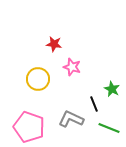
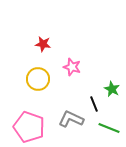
red star: moved 11 px left
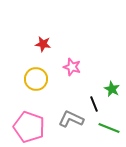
yellow circle: moved 2 px left
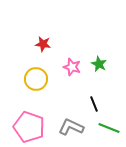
green star: moved 13 px left, 25 px up
gray L-shape: moved 8 px down
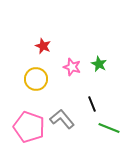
red star: moved 2 px down; rotated 14 degrees clockwise
black line: moved 2 px left
gray L-shape: moved 9 px left, 8 px up; rotated 25 degrees clockwise
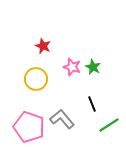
green star: moved 6 px left, 3 px down
green line: moved 3 px up; rotated 55 degrees counterclockwise
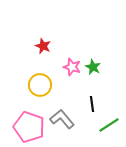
yellow circle: moved 4 px right, 6 px down
black line: rotated 14 degrees clockwise
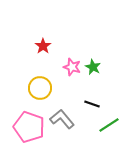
red star: rotated 14 degrees clockwise
yellow circle: moved 3 px down
black line: rotated 63 degrees counterclockwise
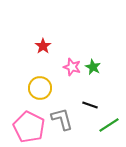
black line: moved 2 px left, 1 px down
gray L-shape: rotated 25 degrees clockwise
pink pentagon: rotated 8 degrees clockwise
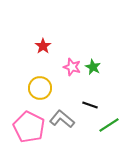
gray L-shape: rotated 35 degrees counterclockwise
